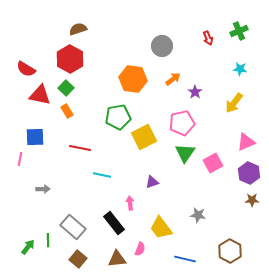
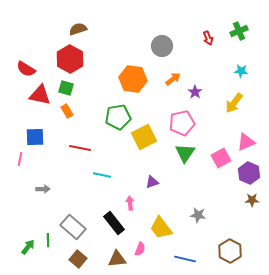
cyan star: moved 1 px right, 2 px down
green square: rotated 28 degrees counterclockwise
pink square: moved 8 px right, 5 px up
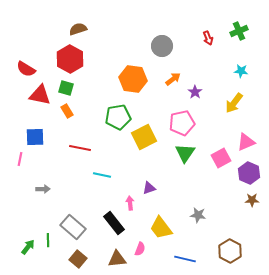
purple triangle: moved 3 px left, 6 px down
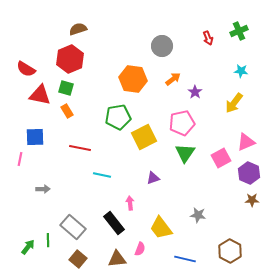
red hexagon: rotated 8 degrees clockwise
purple triangle: moved 4 px right, 10 px up
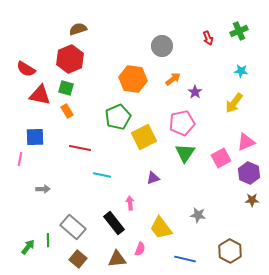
green pentagon: rotated 15 degrees counterclockwise
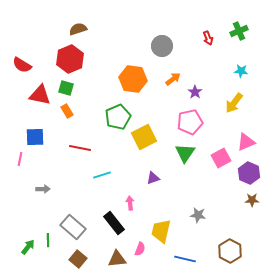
red semicircle: moved 4 px left, 4 px up
pink pentagon: moved 8 px right, 1 px up
cyan line: rotated 30 degrees counterclockwise
yellow trapezoid: moved 3 px down; rotated 50 degrees clockwise
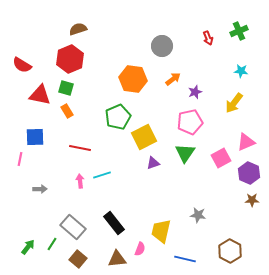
purple star: rotated 16 degrees clockwise
purple triangle: moved 15 px up
gray arrow: moved 3 px left
pink arrow: moved 50 px left, 22 px up
green line: moved 4 px right, 4 px down; rotated 32 degrees clockwise
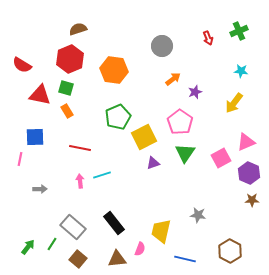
orange hexagon: moved 19 px left, 9 px up
pink pentagon: moved 10 px left; rotated 25 degrees counterclockwise
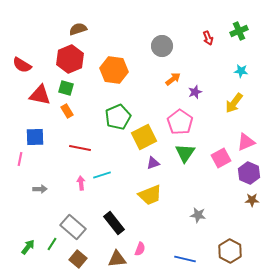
pink arrow: moved 1 px right, 2 px down
yellow trapezoid: moved 11 px left, 36 px up; rotated 125 degrees counterclockwise
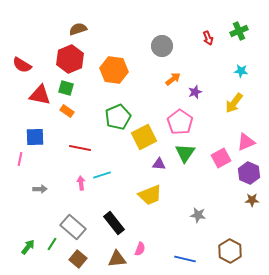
orange rectangle: rotated 24 degrees counterclockwise
purple triangle: moved 6 px right, 1 px down; rotated 24 degrees clockwise
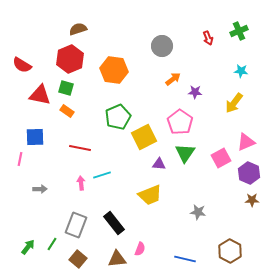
purple star: rotated 24 degrees clockwise
gray star: moved 3 px up
gray rectangle: moved 3 px right, 2 px up; rotated 70 degrees clockwise
